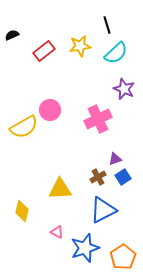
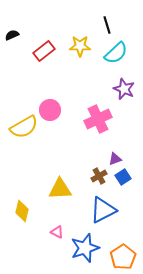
yellow star: rotated 10 degrees clockwise
brown cross: moved 1 px right, 1 px up
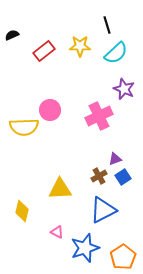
pink cross: moved 1 px right, 3 px up
yellow semicircle: rotated 28 degrees clockwise
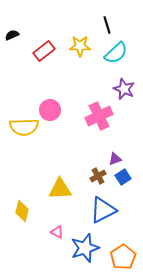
brown cross: moved 1 px left
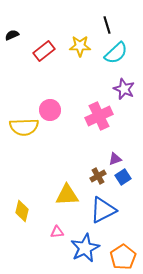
yellow triangle: moved 7 px right, 6 px down
pink triangle: rotated 32 degrees counterclockwise
blue star: rotated 8 degrees counterclockwise
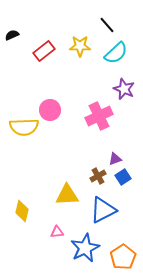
black line: rotated 24 degrees counterclockwise
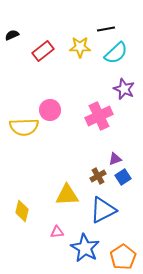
black line: moved 1 px left, 4 px down; rotated 60 degrees counterclockwise
yellow star: moved 1 px down
red rectangle: moved 1 px left
blue star: rotated 16 degrees counterclockwise
